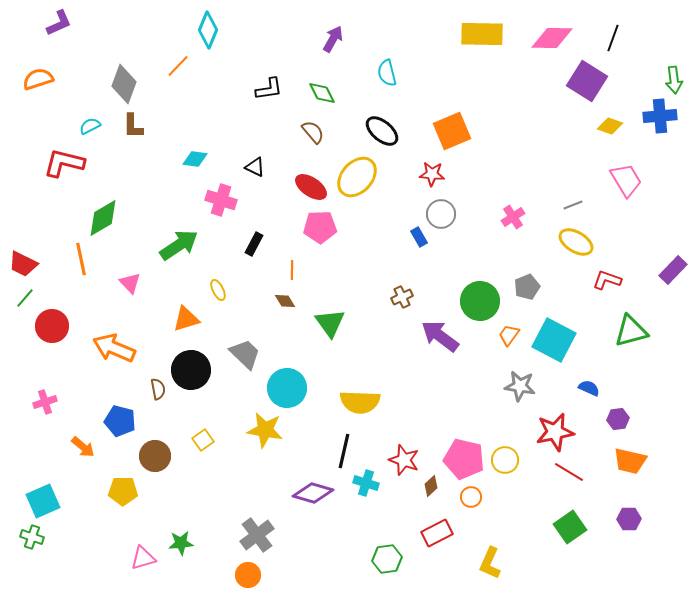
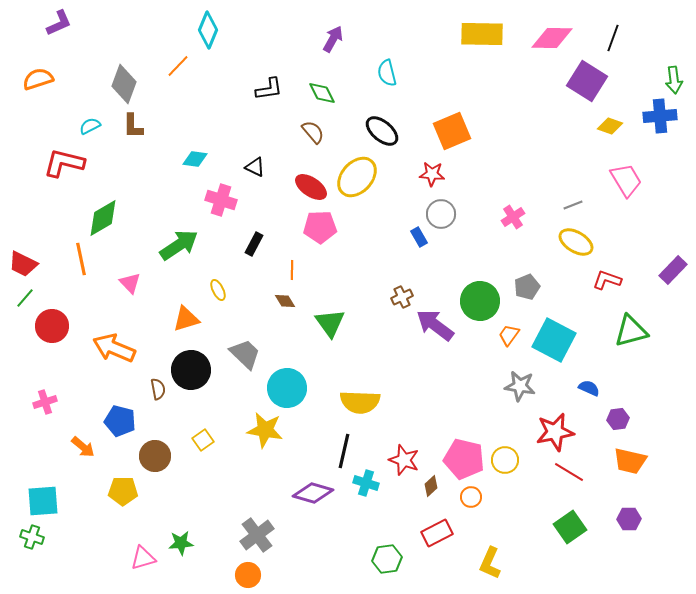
purple arrow at (440, 336): moved 5 px left, 11 px up
cyan square at (43, 501): rotated 20 degrees clockwise
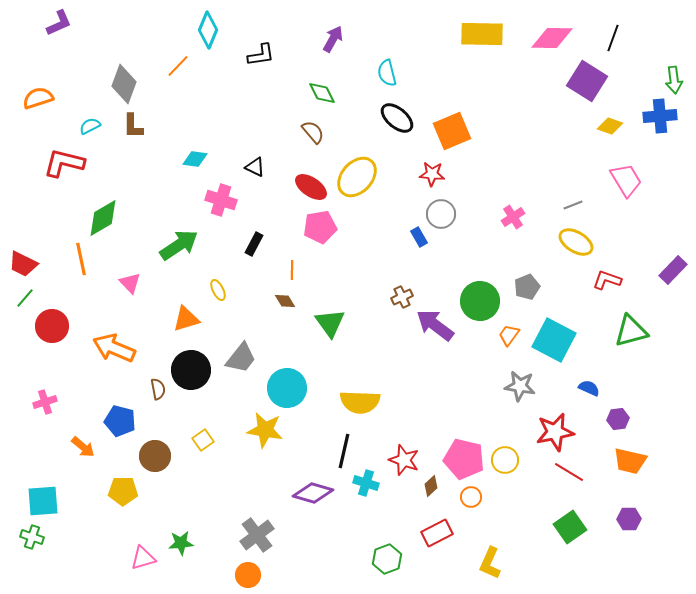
orange semicircle at (38, 79): moved 19 px down
black L-shape at (269, 89): moved 8 px left, 34 px up
black ellipse at (382, 131): moved 15 px right, 13 px up
pink pentagon at (320, 227): rotated 8 degrees counterclockwise
gray trapezoid at (245, 354): moved 4 px left, 4 px down; rotated 84 degrees clockwise
green hexagon at (387, 559): rotated 12 degrees counterclockwise
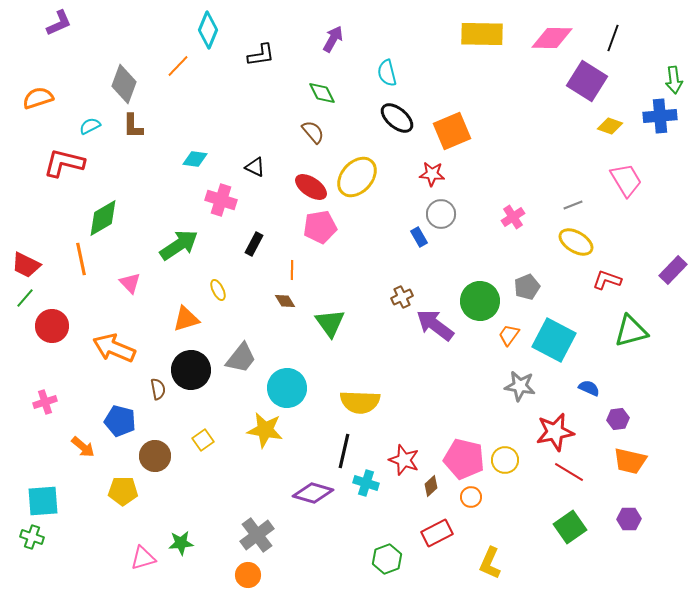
red trapezoid at (23, 264): moved 3 px right, 1 px down
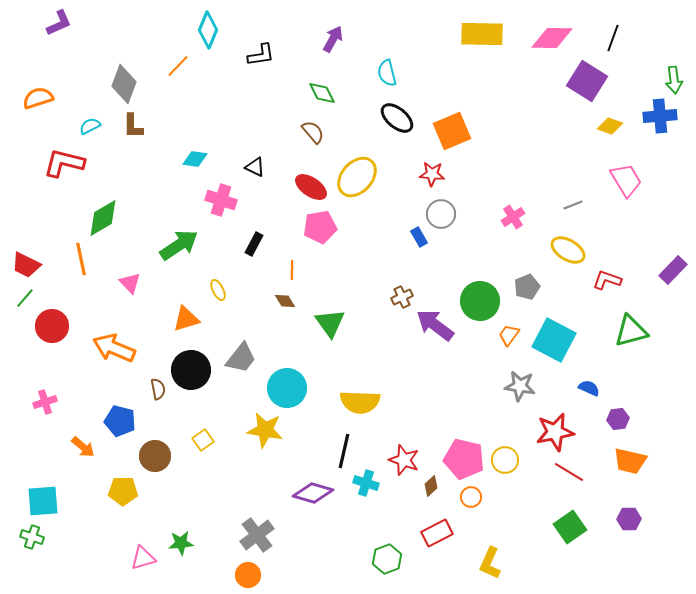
yellow ellipse at (576, 242): moved 8 px left, 8 px down
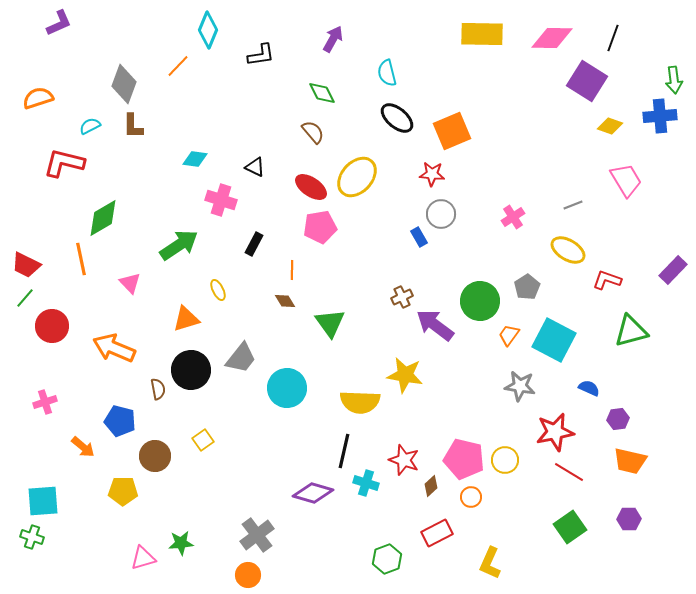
gray pentagon at (527, 287): rotated 10 degrees counterclockwise
yellow star at (265, 430): moved 140 px right, 55 px up
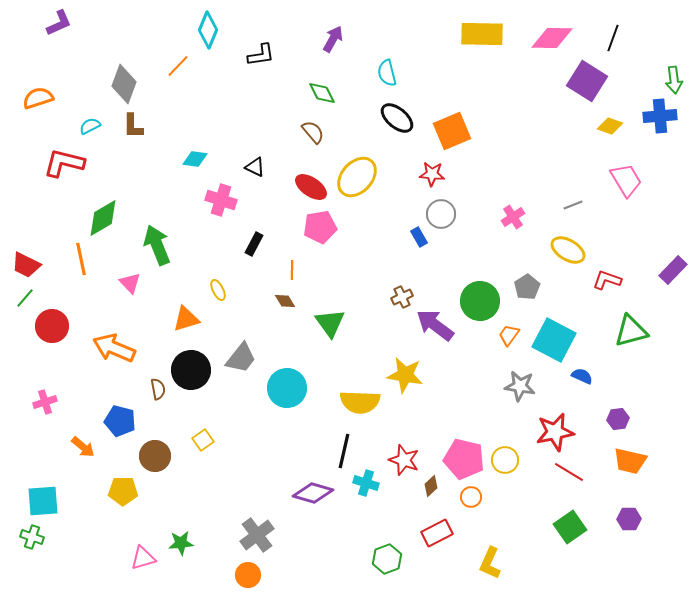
green arrow at (179, 245): moved 22 px left; rotated 78 degrees counterclockwise
blue semicircle at (589, 388): moved 7 px left, 12 px up
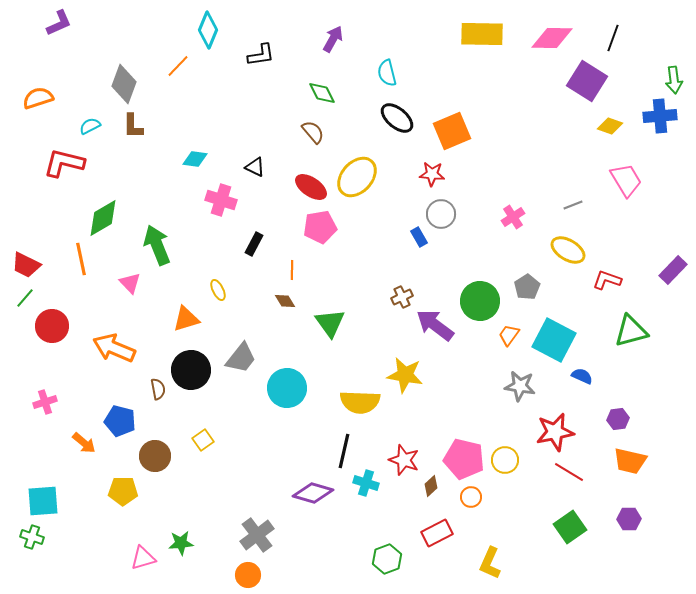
orange arrow at (83, 447): moved 1 px right, 4 px up
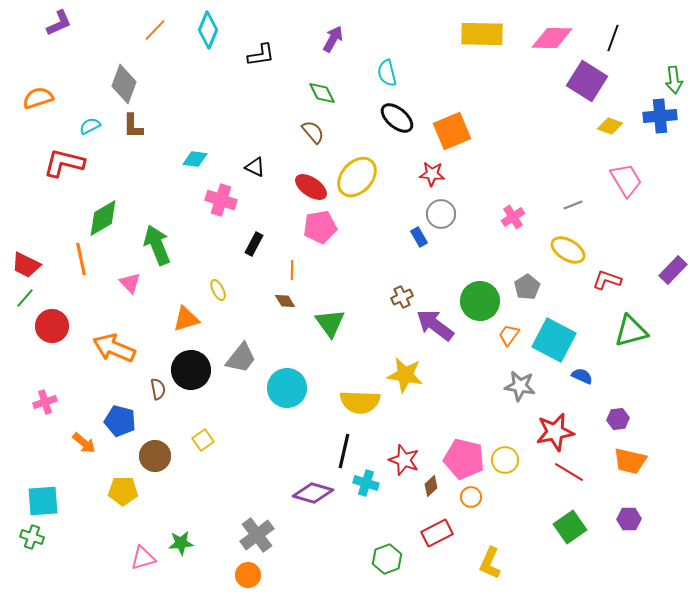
orange line at (178, 66): moved 23 px left, 36 px up
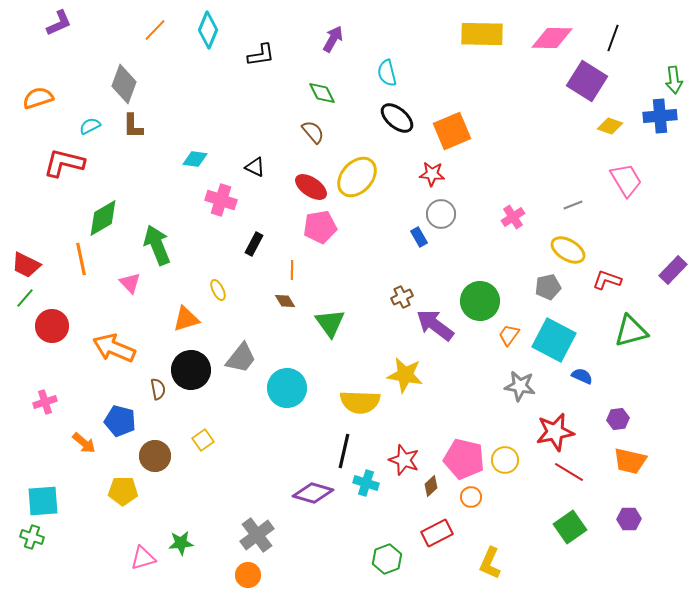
gray pentagon at (527, 287): moved 21 px right; rotated 20 degrees clockwise
